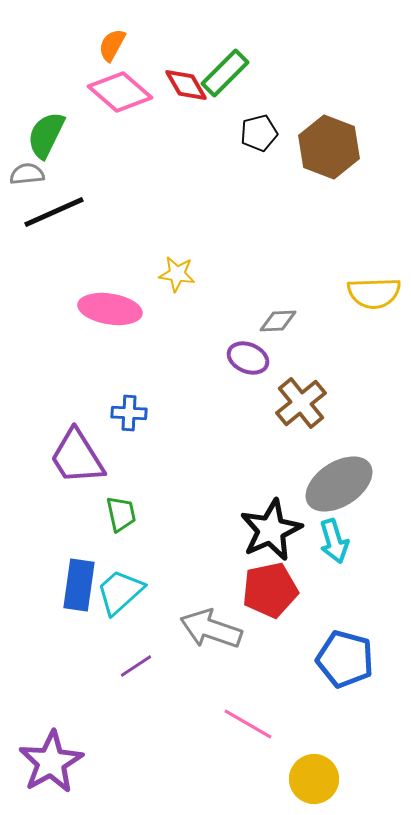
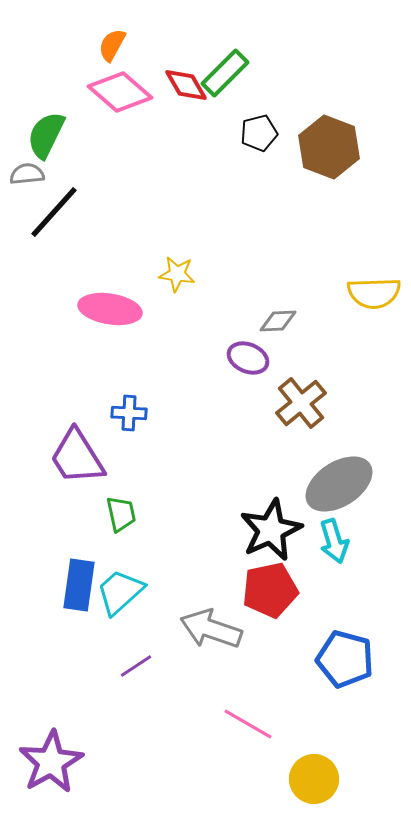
black line: rotated 24 degrees counterclockwise
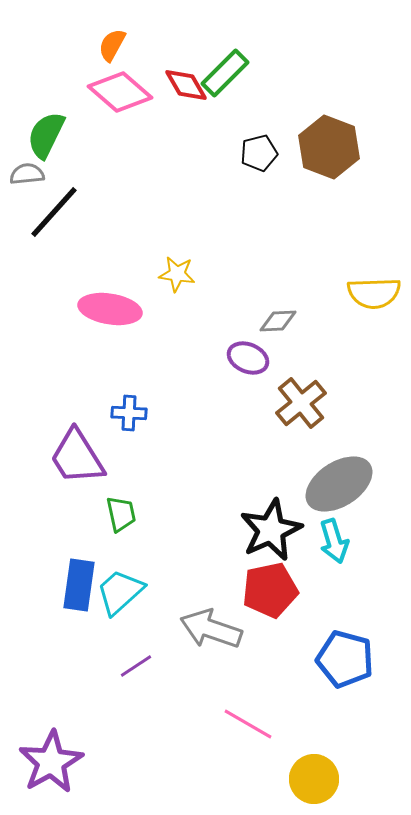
black pentagon: moved 20 px down
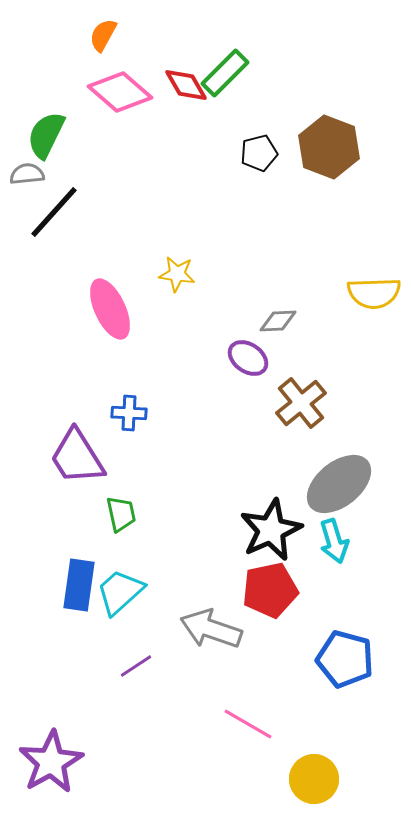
orange semicircle: moved 9 px left, 10 px up
pink ellipse: rotated 56 degrees clockwise
purple ellipse: rotated 12 degrees clockwise
gray ellipse: rotated 6 degrees counterclockwise
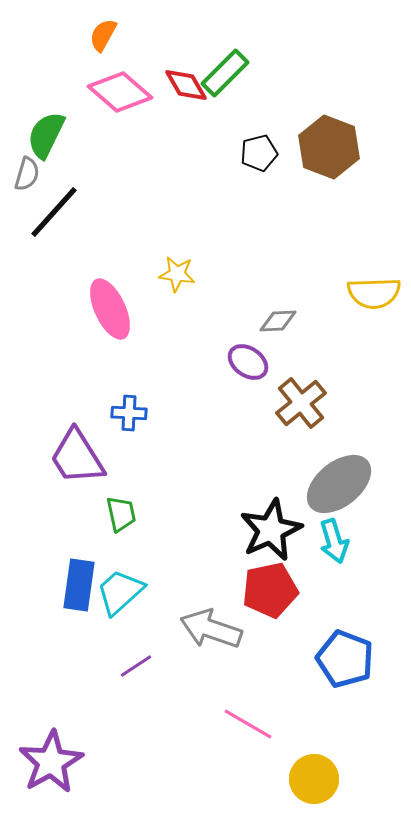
gray semicircle: rotated 112 degrees clockwise
purple ellipse: moved 4 px down
blue pentagon: rotated 6 degrees clockwise
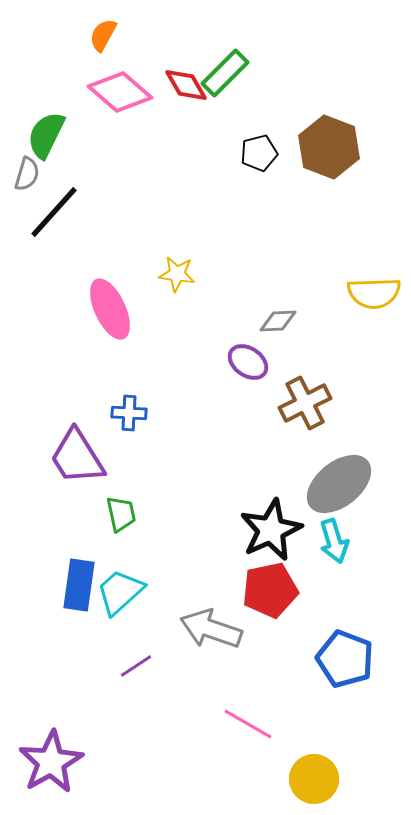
brown cross: moved 4 px right; rotated 12 degrees clockwise
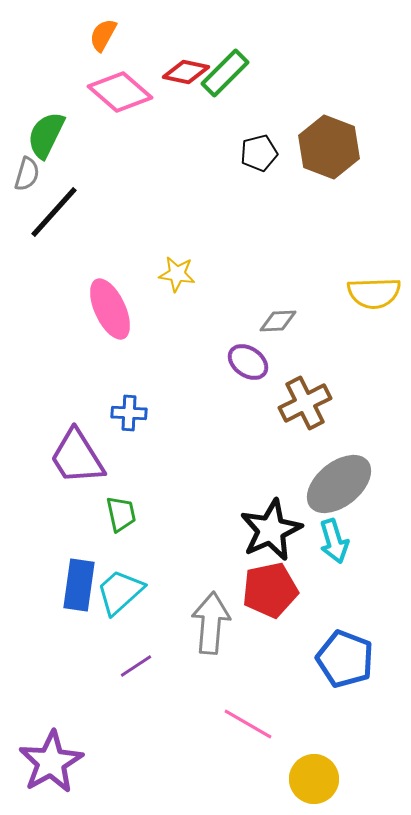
red diamond: moved 13 px up; rotated 48 degrees counterclockwise
gray arrow: moved 6 px up; rotated 76 degrees clockwise
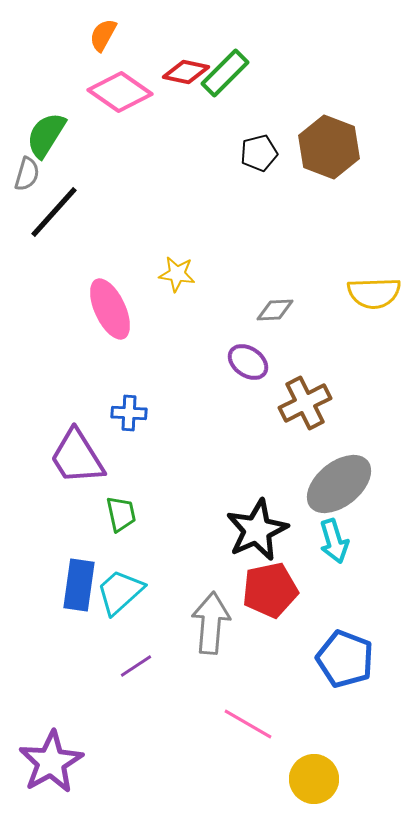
pink diamond: rotated 6 degrees counterclockwise
green semicircle: rotated 6 degrees clockwise
gray diamond: moved 3 px left, 11 px up
black star: moved 14 px left
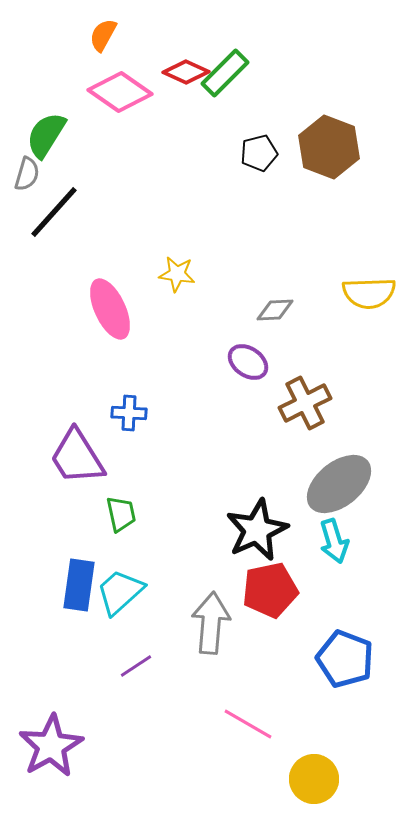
red diamond: rotated 12 degrees clockwise
yellow semicircle: moved 5 px left
purple star: moved 16 px up
